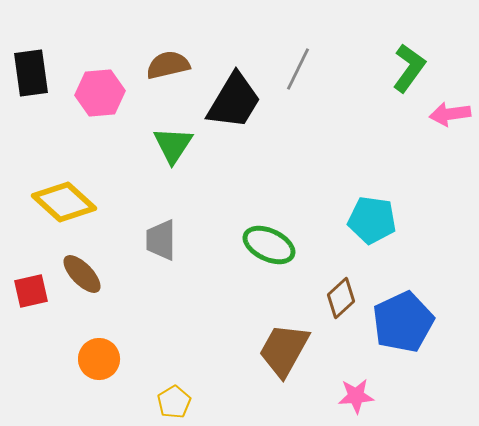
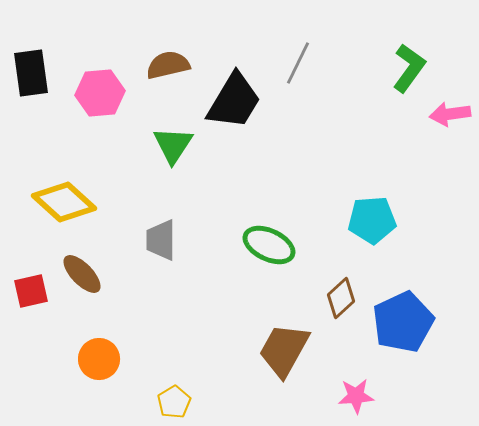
gray line: moved 6 px up
cyan pentagon: rotated 12 degrees counterclockwise
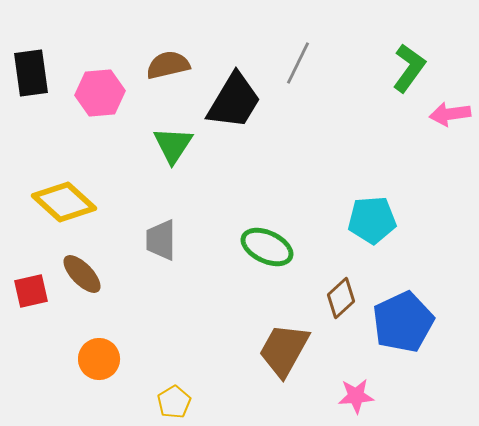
green ellipse: moved 2 px left, 2 px down
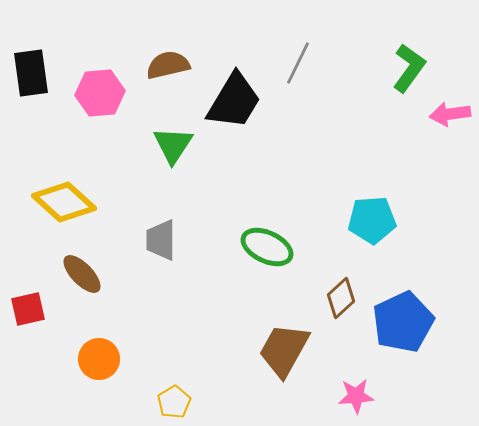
red square: moved 3 px left, 18 px down
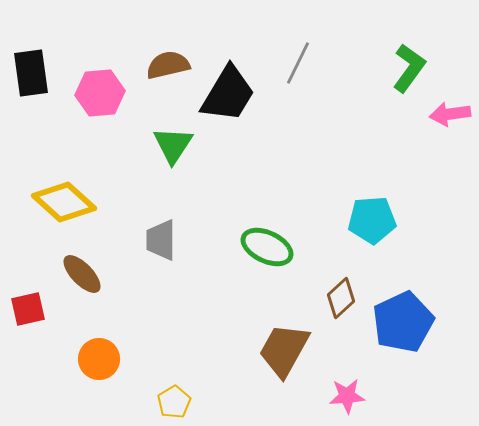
black trapezoid: moved 6 px left, 7 px up
pink star: moved 9 px left
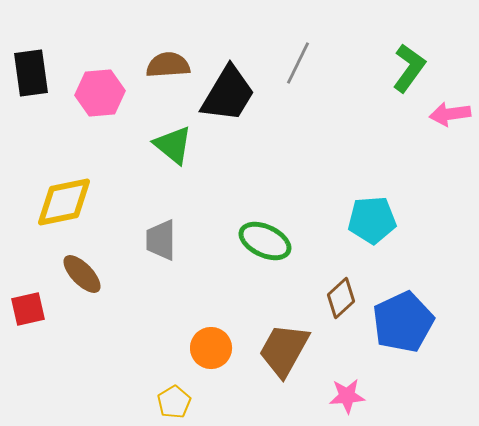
brown semicircle: rotated 9 degrees clockwise
green triangle: rotated 24 degrees counterclockwise
yellow diamond: rotated 54 degrees counterclockwise
green ellipse: moved 2 px left, 6 px up
orange circle: moved 112 px right, 11 px up
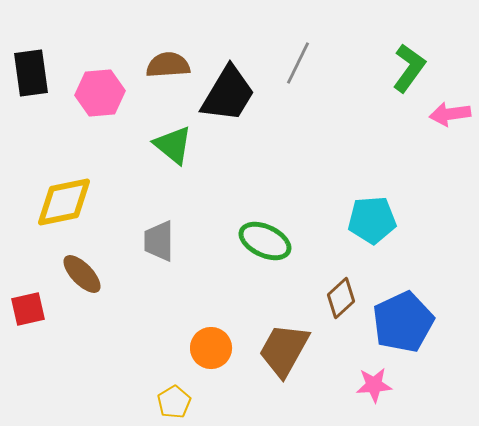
gray trapezoid: moved 2 px left, 1 px down
pink star: moved 27 px right, 11 px up
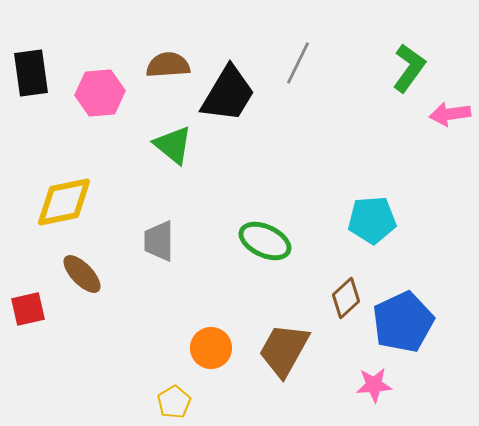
brown diamond: moved 5 px right
